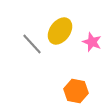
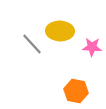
yellow ellipse: rotated 56 degrees clockwise
pink star: moved 5 px down; rotated 18 degrees counterclockwise
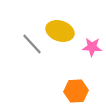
yellow ellipse: rotated 16 degrees clockwise
orange hexagon: rotated 15 degrees counterclockwise
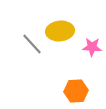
yellow ellipse: rotated 24 degrees counterclockwise
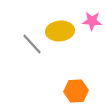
pink star: moved 26 px up
